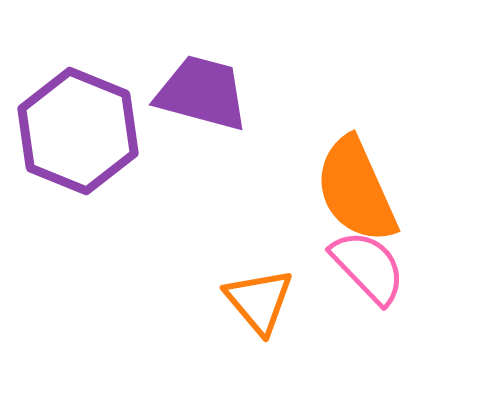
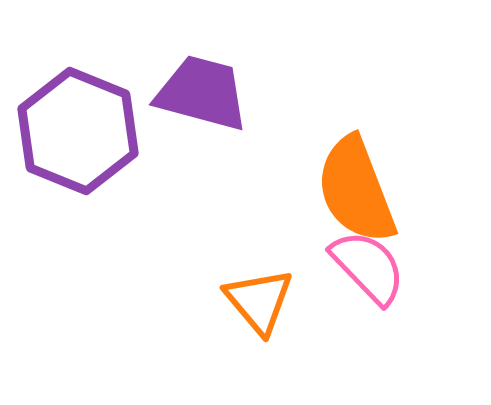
orange semicircle: rotated 3 degrees clockwise
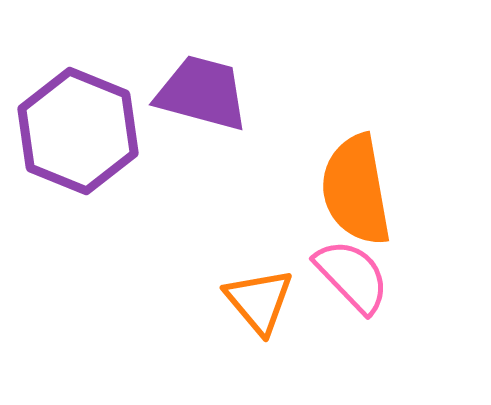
orange semicircle: rotated 11 degrees clockwise
pink semicircle: moved 16 px left, 9 px down
